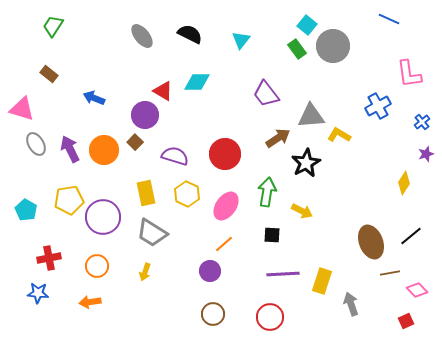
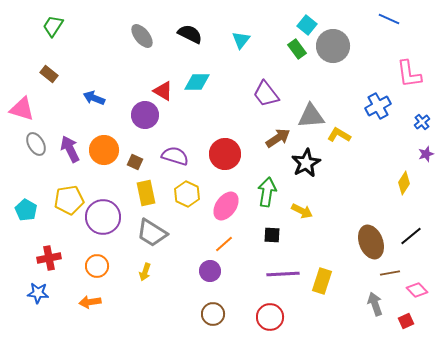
brown square at (135, 142): moved 20 px down; rotated 21 degrees counterclockwise
gray arrow at (351, 304): moved 24 px right
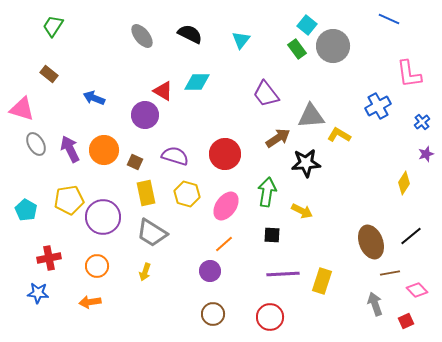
black star at (306, 163): rotated 24 degrees clockwise
yellow hexagon at (187, 194): rotated 10 degrees counterclockwise
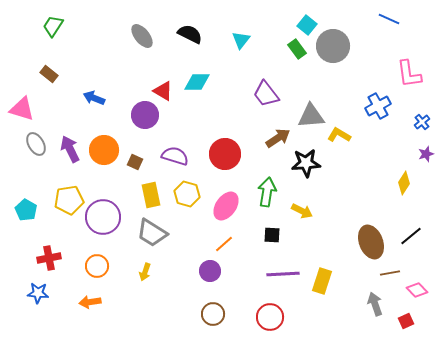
yellow rectangle at (146, 193): moved 5 px right, 2 px down
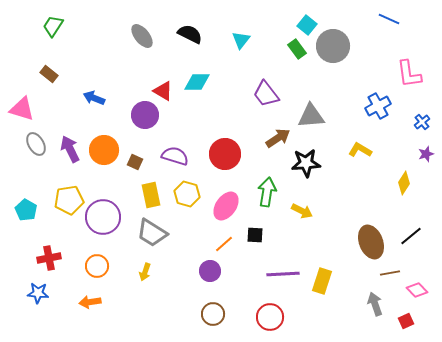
yellow L-shape at (339, 135): moved 21 px right, 15 px down
black square at (272, 235): moved 17 px left
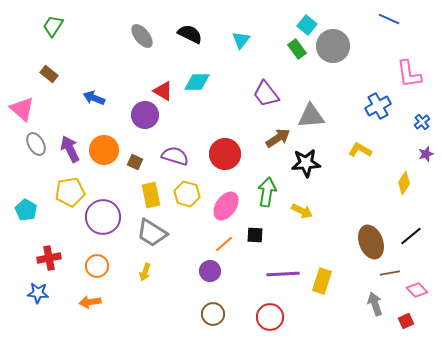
pink triangle at (22, 109): rotated 24 degrees clockwise
yellow pentagon at (69, 200): moved 1 px right, 8 px up
